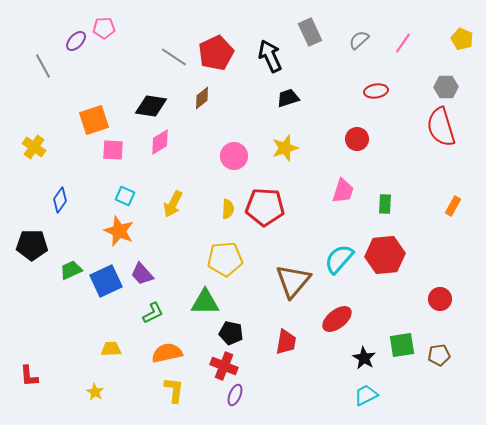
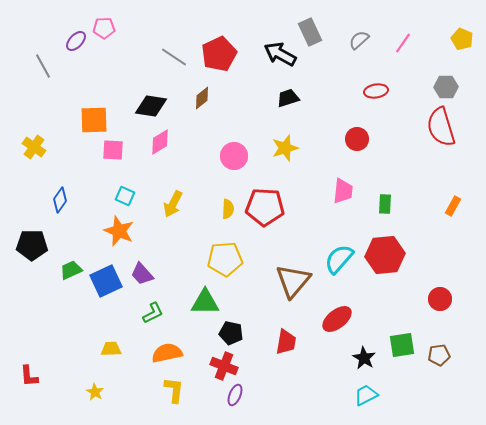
red pentagon at (216, 53): moved 3 px right, 1 px down
black arrow at (270, 56): moved 10 px right, 2 px up; rotated 36 degrees counterclockwise
orange square at (94, 120): rotated 16 degrees clockwise
pink trapezoid at (343, 191): rotated 12 degrees counterclockwise
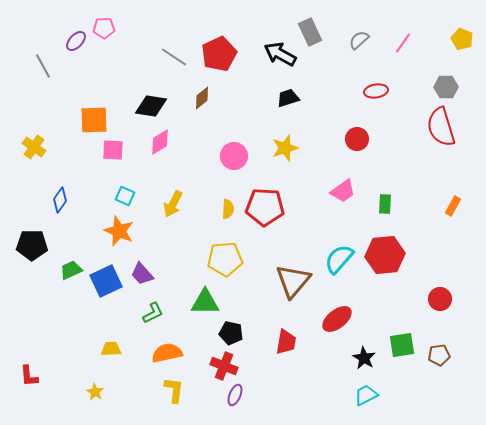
pink trapezoid at (343, 191): rotated 48 degrees clockwise
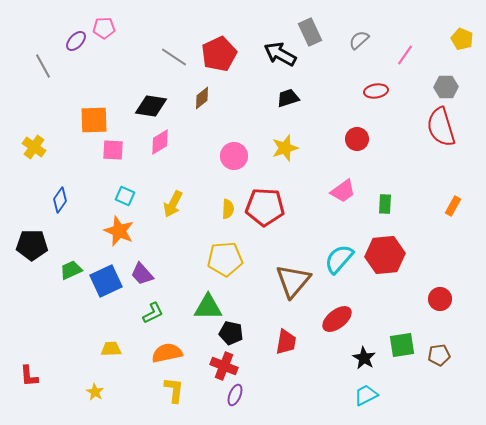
pink line at (403, 43): moved 2 px right, 12 px down
green triangle at (205, 302): moved 3 px right, 5 px down
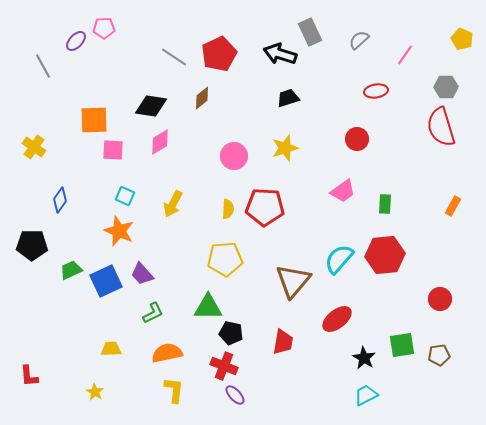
black arrow at (280, 54): rotated 12 degrees counterclockwise
red trapezoid at (286, 342): moved 3 px left
purple ellipse at (235, 395): rotated 65 degrees counterclockwise
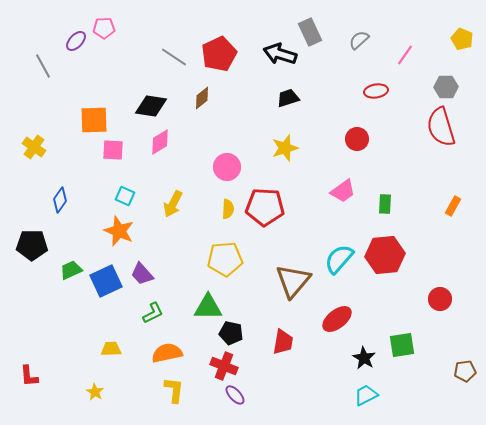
pink circle at (234, 156): moved 7 px left, 11 px down
brown pentagon at (439, 355): moved 26 px right, 16 px down
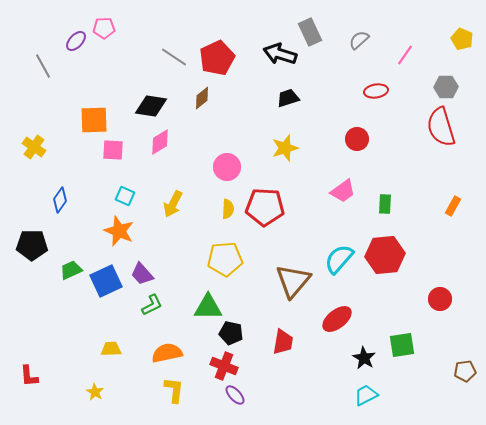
red pentagon at (219, 54): moved 2 px left, 4 px down
green L-shape at (153, 313): moved 1 px left, 8 px up
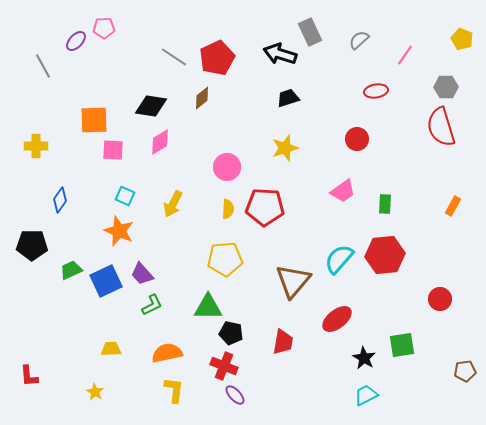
yellow cross at (34, 147): moved 2 px right, 1 px up; rotated 35 degrees counterclockwise
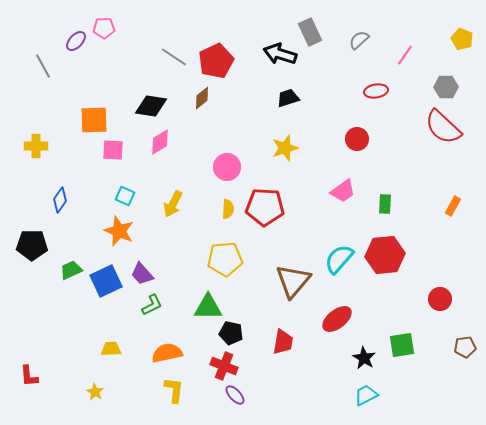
red pentagon at (217, 58): moved 1 px left, 3 px down
red semicircle at (441, 127): moved 2 px right; rotated 30 degrees counterclockwise
brown pentagon at (465, 371): moved 24 px up
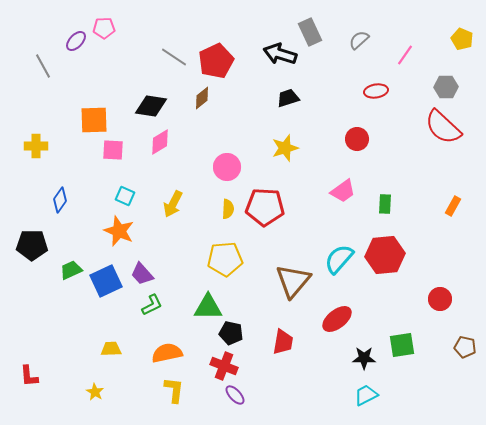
brown pentagon at (465, 347): rotated 20 degrees clockwise
black star at (364, 358): rotated 30 degrees counterclockwise
